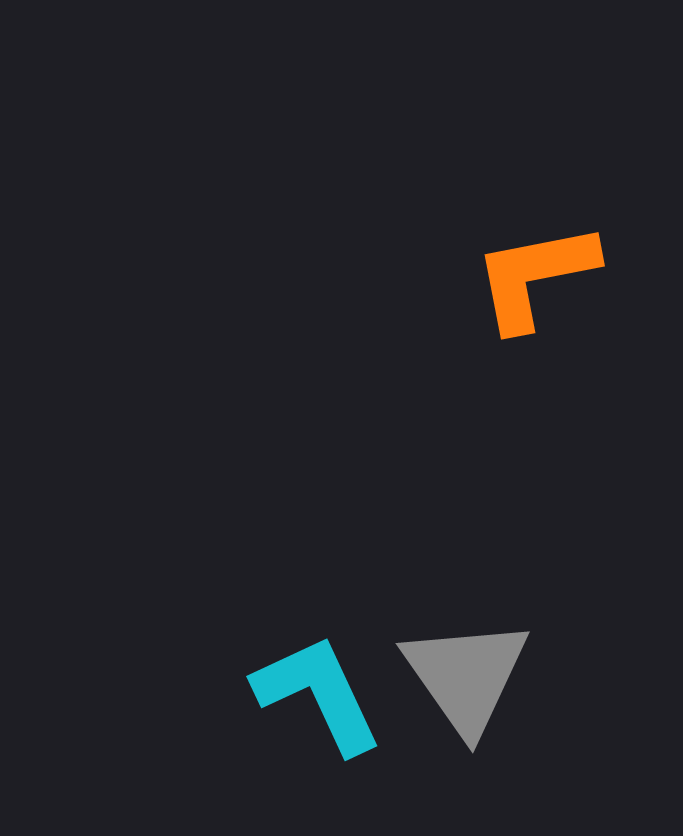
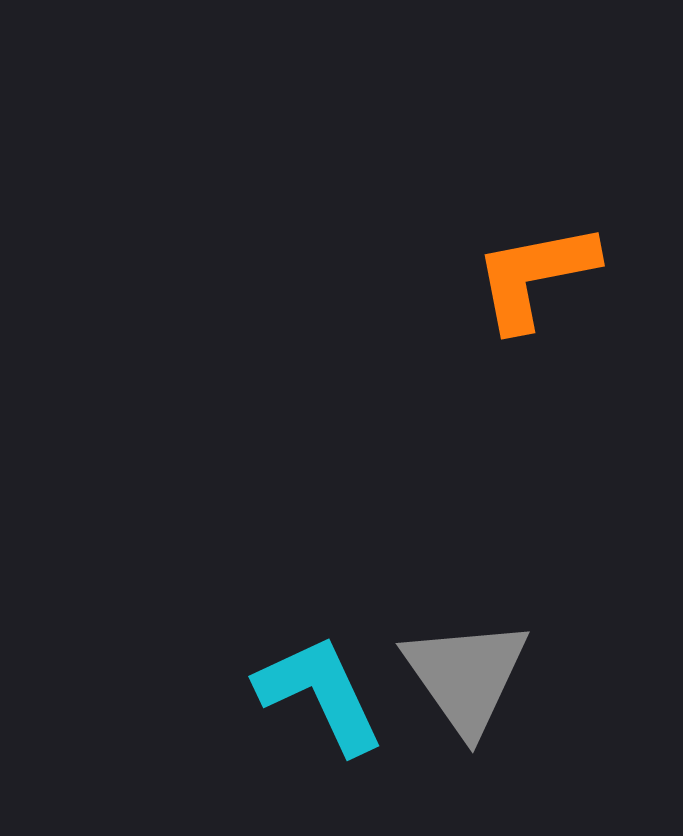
cyan L-shape: moved 2 px right
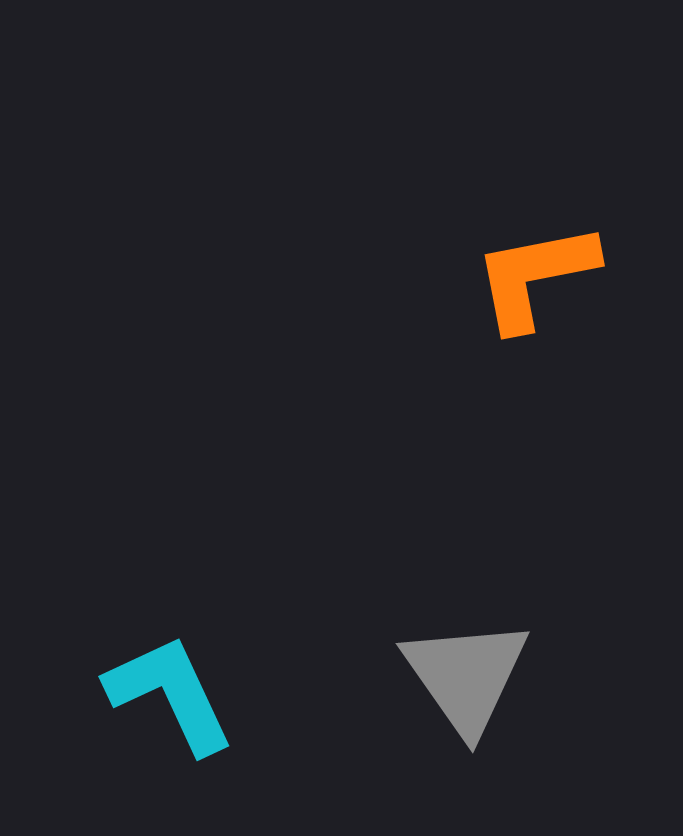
cyan L-shape: moved 150 px left
